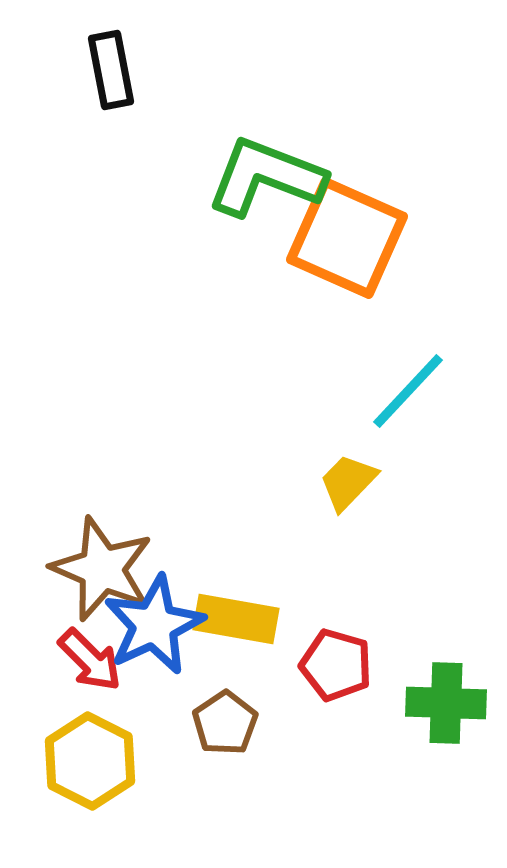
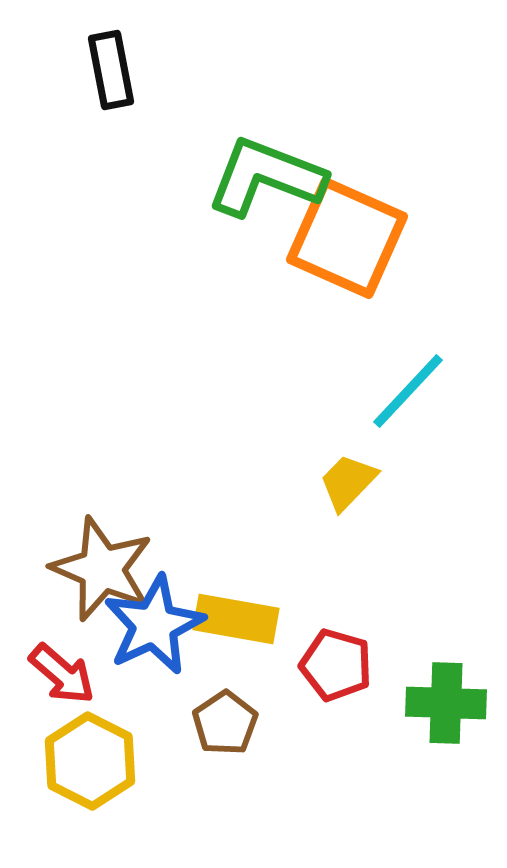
red arrow: moved 28 px left, 14 px down; rotated 4 degrees counterclockwise
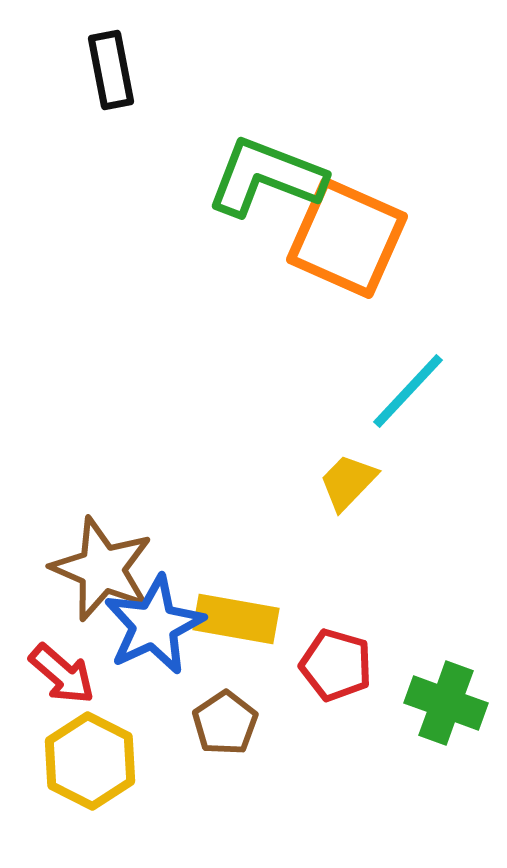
green cross: rotated 18 degrees clockwise
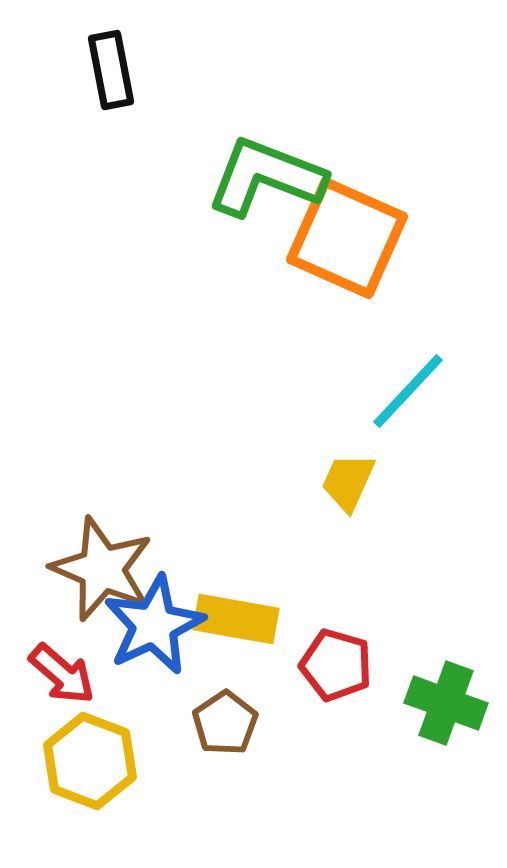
yellow trapezoid: rotated 20 degrees counterclockwise
yellow hexagon: rotated 6 degrees counterclockwise
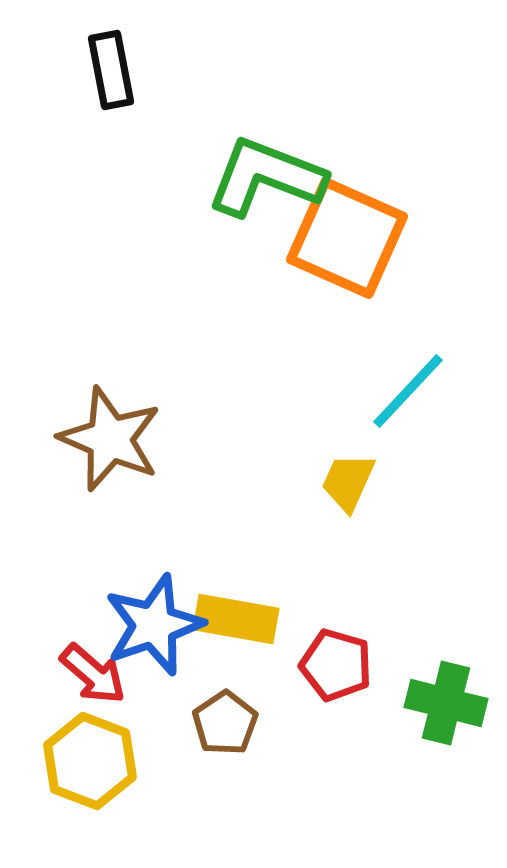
brown star: moved 8 px right, 130 px up
blue star: rotated 6 degrees clockwise
red arrow: moved 31 px right
green cross: rotated 6 degrees counterclockwise
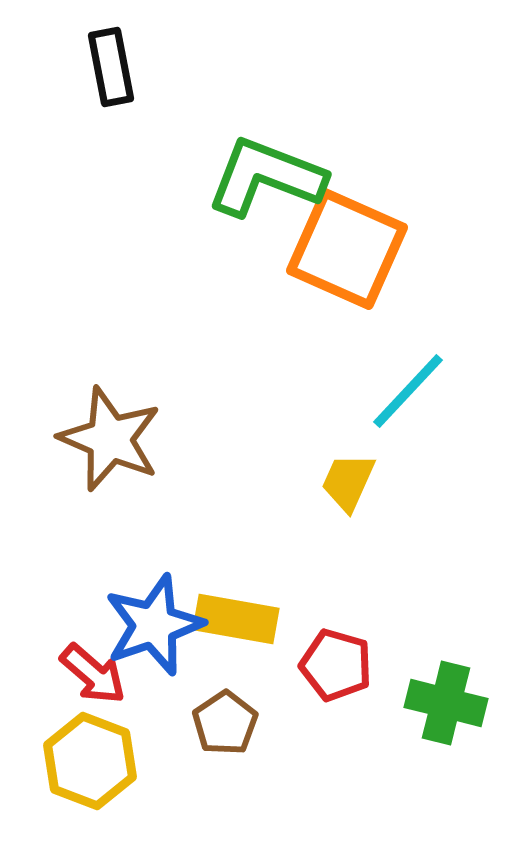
black rectangle: moved 3 px up
orange square: moved 11 px down
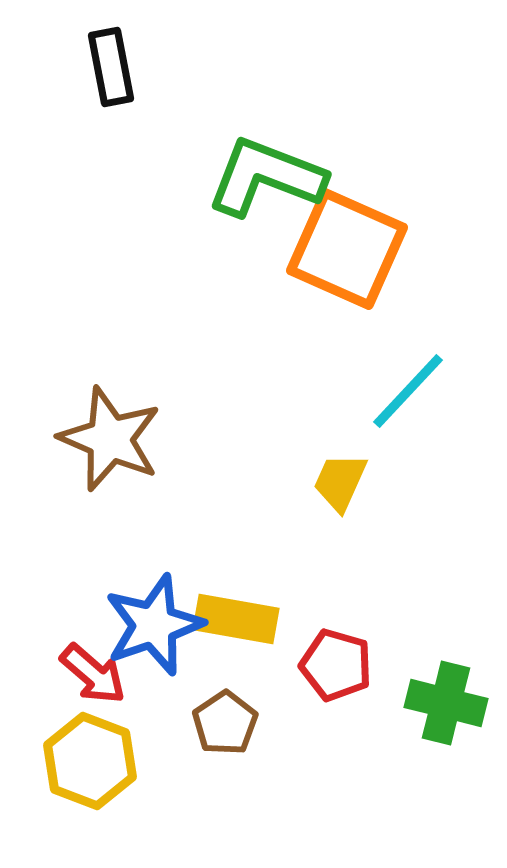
yellow trapezoid: moved 8 px left
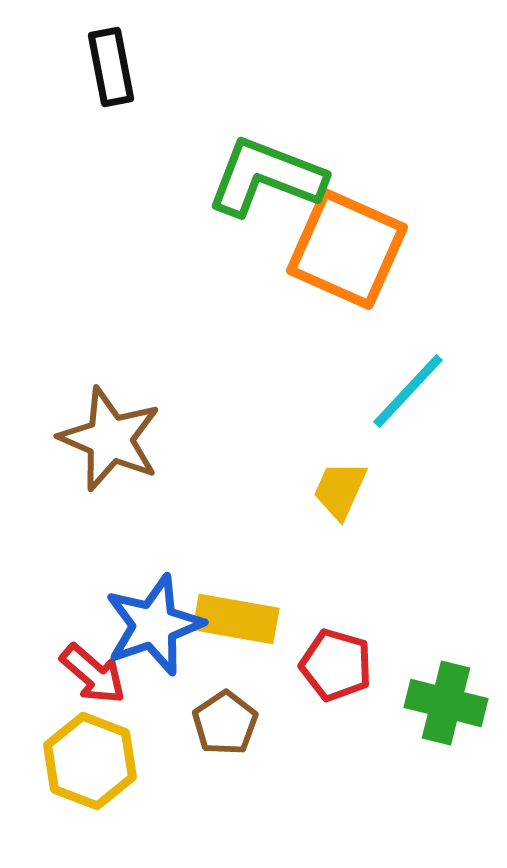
yellow trapezoid: moved 8 px down
